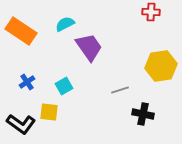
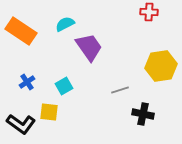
red cross: moved 2 px left
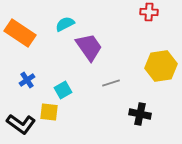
orange rectangle: moved 1 px left, 2 px down
blue cross: moved 2 px up
cyan square: moved 1 px left, 4 px down
gray line: moved 9 px left, 7 px up
black cross: moved 3 px left
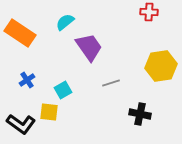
cyan semicircle: moved 2 px up; rotated 12 degrees counterclockwise
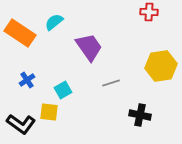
cyan semicircle: moved 11 px left
black cross: moved 1 px down
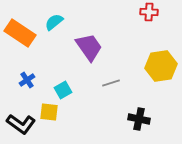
black cross: moved 1 px left, 4 px down
